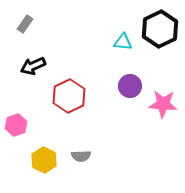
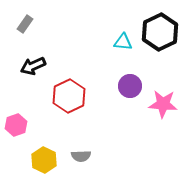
black hexagon: moved 3 px down
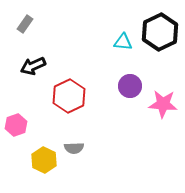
gray semicircle: moved 7 px left, 8 px up
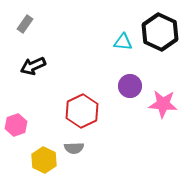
black hexagon: rotated 9 degrees counterclockwise
red hexagon: moved 13 px right, 15 px down
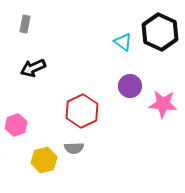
gray rectangle: rotated 24 degrees counterclockwise
cyan triangle: rotated 30 degrees clockwise
black arrow: moved 2 px down
yellow hexagon: rotated 20 degrees clockwise
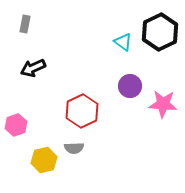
black hexagon: rotated 9 degrees clockwise
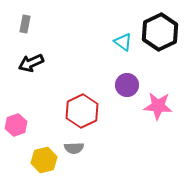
black arrow: moved 2 px left, 5 px up
purple circle: moved 3 px left, 1 px up
pink star: moved 5 px left, 2 px down
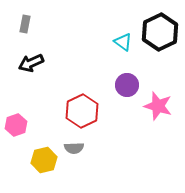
pink star: rotated 12 degrees clockwise
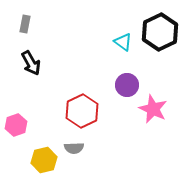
black arrow: rotated 95 degrees counterclockwise
pink star: moved 5 px left, 3 px down; rotated 8 degrees clockwise
